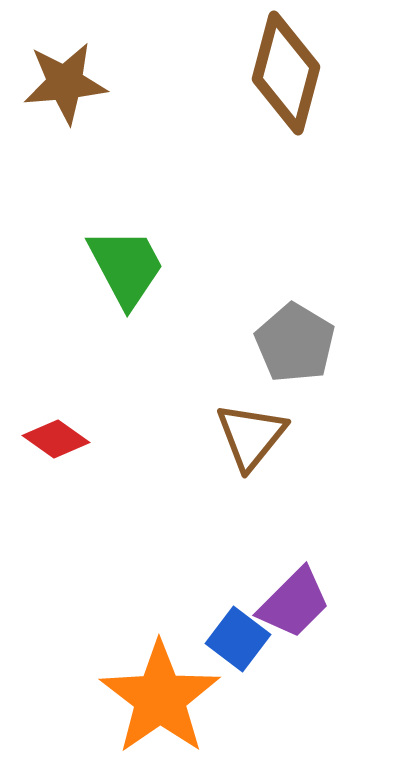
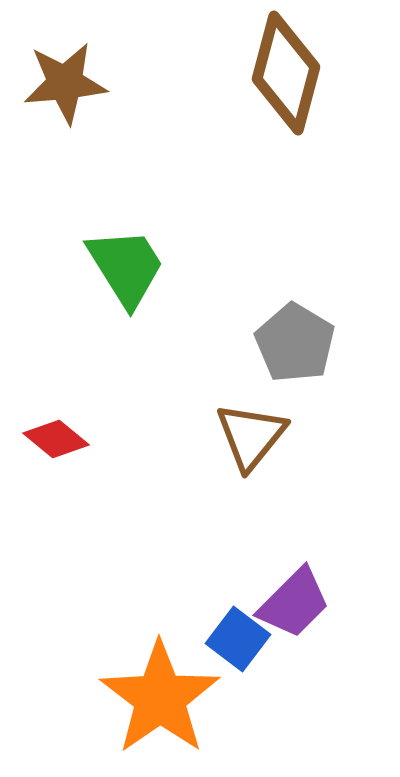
green trapezoid: rotated 4 degrees counterclockwise
red diamond: rotated 4 degrees clockwise
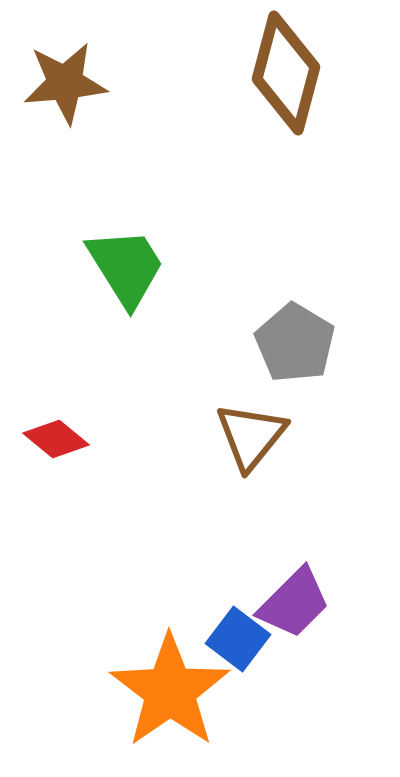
orange star: moved 10 px right, 7 px up
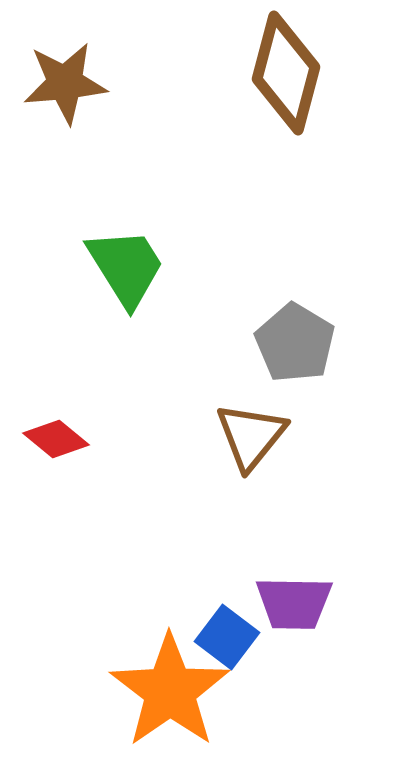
purple trapezoid: rotated 46 degrees clockwise
blue square: moved 11 px left, 2 px up
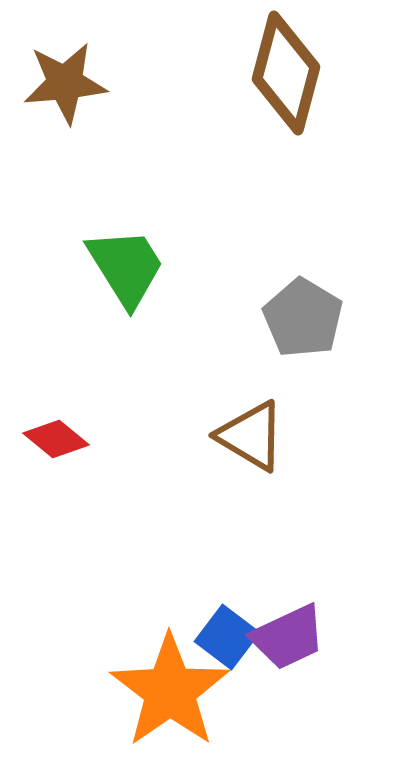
gray pentagon: moved 8 px right, 25 px up
brown triangle: rotated 38 degrees counterclockwise
purple trapezoid: moved 6 px left, 34 px down; rotated 26 degrees counterclockwise
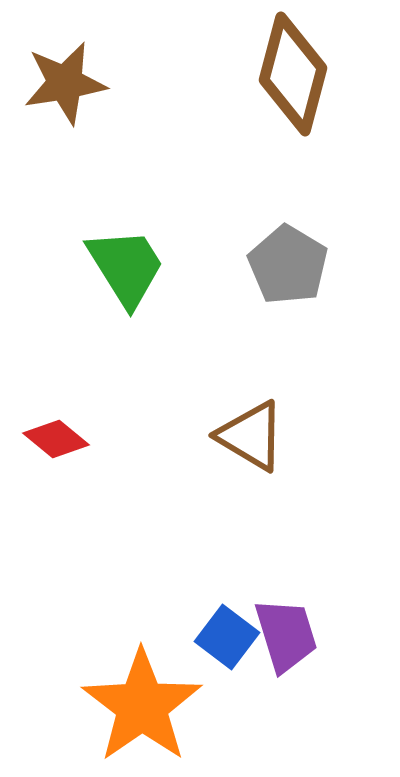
brown diamond: moved 7 px right, 1 px down
brown star: rotated 4 degrees counterclockwise
gray pentagon: moved 15 px left, 53 px up
purple trapezoid: moved 2 px left, 2 px up; rotated 82 degrees counterclockwise
orange star: moved 28 px left, 15 px down
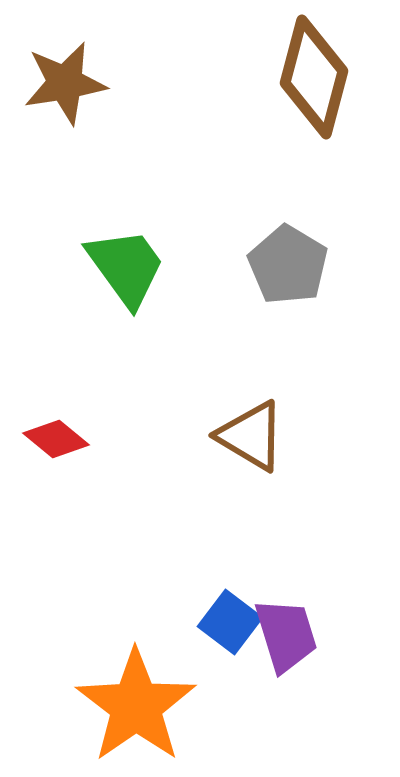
brown diamond: moved 21 px right, 3 px down
green trapezoid: rotated 4 degrees counterclockwise
blue square: moved 3 px right, 15 px up
orange star: moved 6 px left
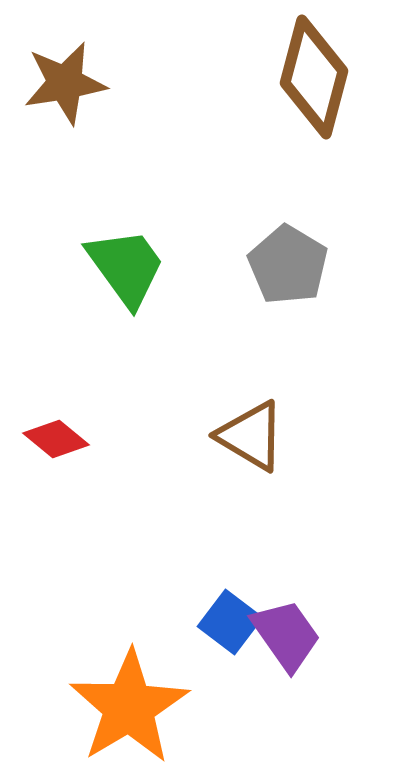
purple trapezoid: rotated 18 degrees counterclockwise
orange star: moved 7 px left, 1 px down; rotated 4 degrees clockwise
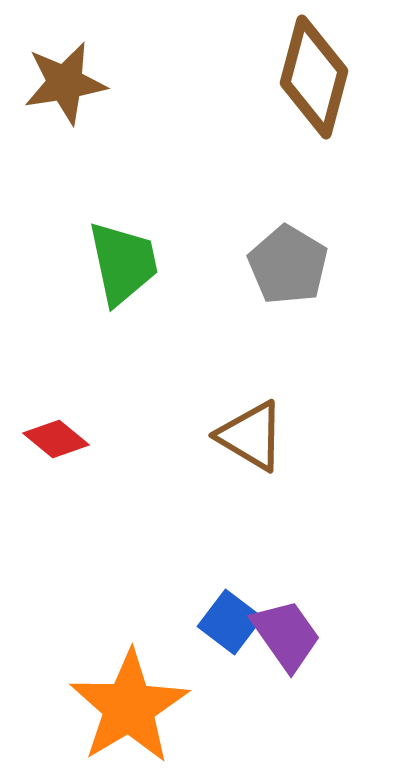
green trapezoid: moved 3 px left, 4 px up; rotated 24 degrees clockwise
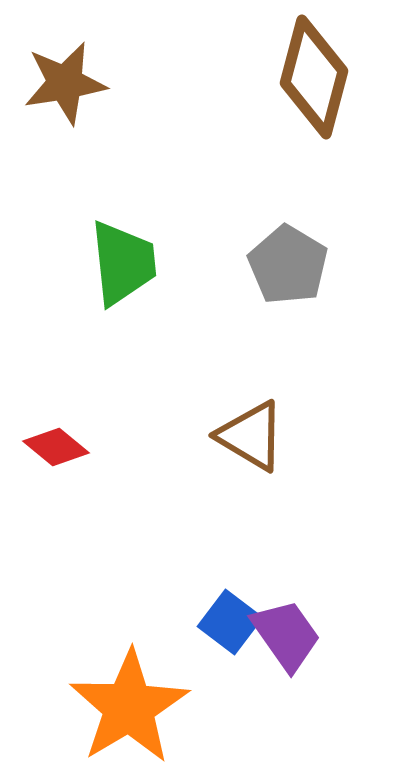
green trapezoid: rotated 6 degrees clockwise
red diamond: moved 8 px down
